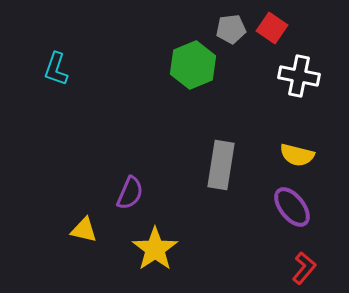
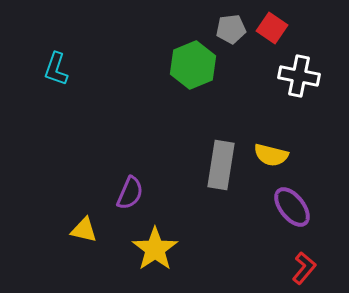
yellow semicircle: moved 26 px left
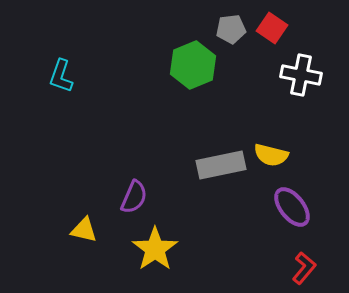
cyan L-shape: moved 5 px right, 7 px down
white cross: moved 2 px right, 1 px up
gray rectangle: rotated 69 degrees clockwise
purple semicircle: moved 4 px right, 4 px down
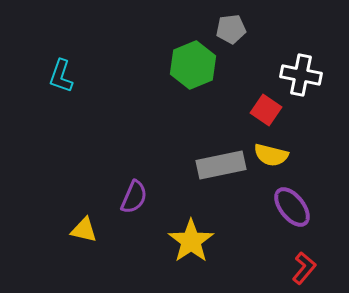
red square: moved 6 px left, 82 px down
yellow star: moved 36 px right, 8 px up
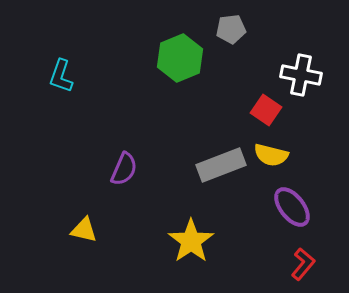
green hexagon: moved 13 px left, 7 px up
gray rectangle: rotated 9 degrees counterclockwise
purple semicircle: moved 10 px left, 28 px up
red L-shape: moved 1 px left, 4 px up
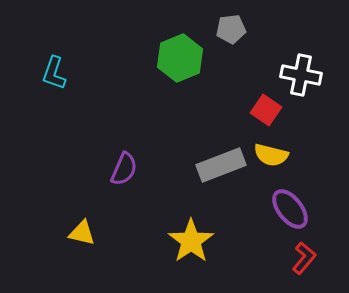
cyan L-shape: moved 7 px left, 3 px up
purple ellipse: moved 2 px left, 2 px down
yellow triangle: moved 2 px left, 3 px down
red L-shape: moved 1 px right, 6 px up
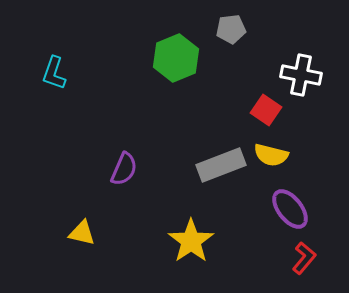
green hexagon: moved 4 px left
